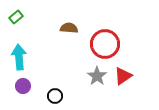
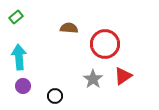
gray star: moved 4 px left, 3 px down
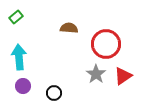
red circle: moved 1 px right
gray star: moved 3 px right, 5 px up
black circle: moved 1 px left, 3 px up
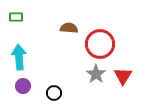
green rectangle: rotated 40 degrees clockwise
red circle: moved 6 px left
red triangle: rotated 24 degrees counterclockwise
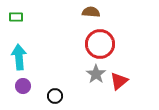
brown semicircle: moved 22 px right, 16 px up
red triangle: moved 4 px left, 5 px down; rotated 18 degrees clockwise
black circle: moved 1 px right, 3 px down
